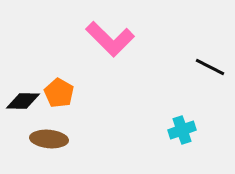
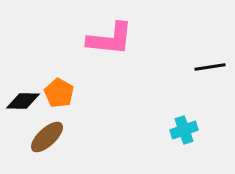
pink L-shape: rotated 39 degrees counterclockwise
black line: rotated 36 degrees counterclockwise
cyan cross: moved 2 px right
brown ellipse: moved 2 px left, 2 px up; rotated 48 degrees counterclockwise
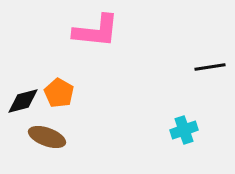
pink L-shape: moved 14 px left, 8 px up
black diamond: rotated 16 degrees counterclockwise
brown ellipse: rotated 63 degrees clockwise
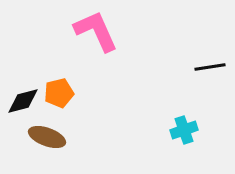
pink L-shape: rotated 120 degrees counterclockwise
orange pentagon: rotated 28 degrees clockwise
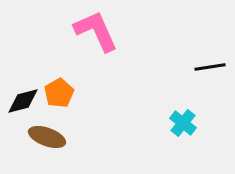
orange pentagon: rotated 16 degrees counterclockwise
cyan cross: moved 1 px left, 7 px up; rotated 32 degrees counterclockwise
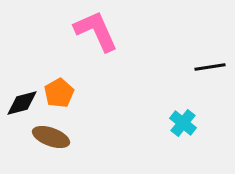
black diamond: moved 1 px left, 2 px down
brown ellipse: moved 4 px right
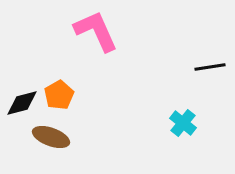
orange pentagon: moved 2 px down
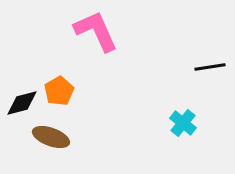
orange pentagon: moved 4 px up
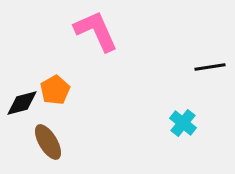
orange pentagon: moved 4 px left, 1 px up
brown ellipse: moved 3 px left, 5 px down; rotated 39 degrees clockwise
